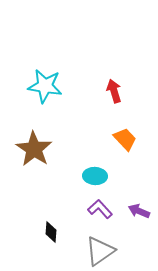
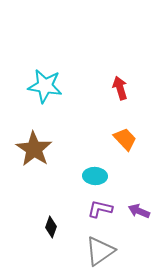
red arrow: moved 6 px right, 3 px up
purple L-shape: rotated 35 degrees counterclockwise
black diamond: moved 5 px up; rotated 15 degrees clockwise
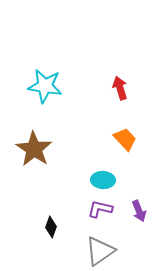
cyan ellipse: moved 8 px right, 4 px down
purple arrow: rotated 135 degrees counterclockwise
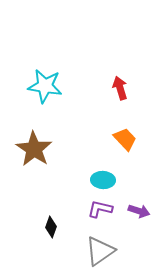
purple arrow: rotated 50 degrees counterclockwise
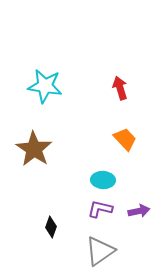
purple arrow: rotated 30 degrees counterclockwise
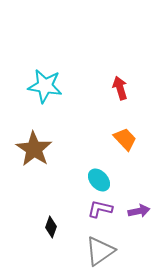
cyan ellipse: moved 4 px left; rotated 45 degrees clockwise
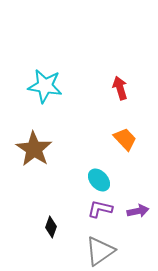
purple arrow: moved 1 px left
